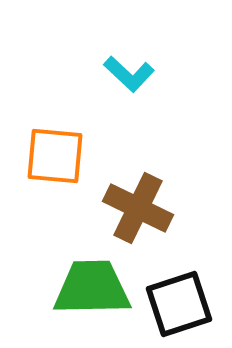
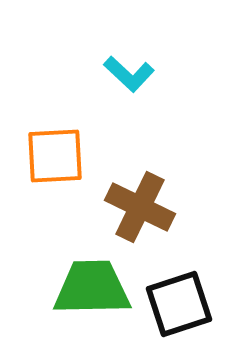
orange square: rotated 8 degrees counterclockwise
brown cross: moved 2 px right, 1 px up
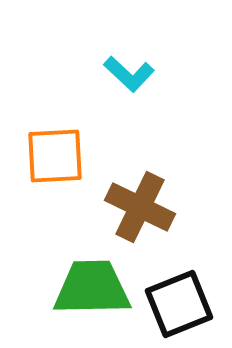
black square: rotated 4 degrees counterclockwise
